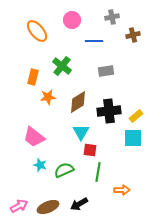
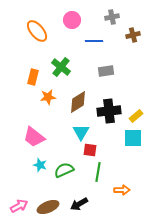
green cross: moved 1 px left, 1 px down
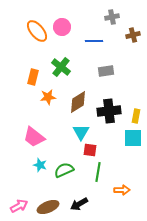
pink circle: moved 10 px left, 7 px down
yellow rectangle: rotated 40 degrees counterclockwise
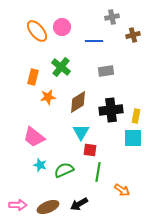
black cross: moved 2 px right, 1 px up
orange arrow: rotated 35 degrees clockwise
pink arrow: moved 1 px left, 1 px up; rotated 30 degrees clockwise
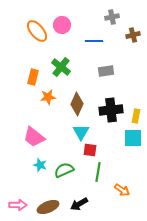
pink circle: moved 2 px up
brown diamond: moved 1 px left, 2 px down; rotated 35 degrees counterclockwise
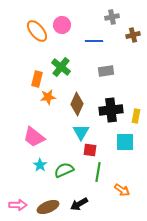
orange rectangle: moved 4 px right, 2 px down
cyan square: moved 8 px left, 4 px down
cyan star: rotated 16 degrees clockwise
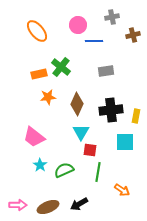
pink circle: moved 16 px right
orange rectangle: moved 2 px right, 5 px up; rotated 63 degrees clockwise
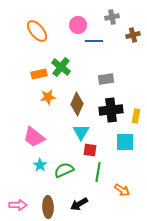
gray rectangle: moved 8 px down
brown ellipse: rotated 70 degrees counterclockwise
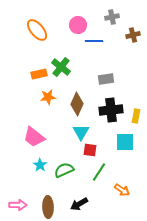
orange ellipse: moved 1 px up
green line: moved 1 px right; rotated 24 degrees clockwise
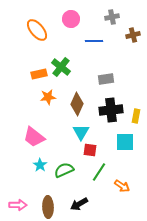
pink circle: moved 7 px left, 6 px up
orange arrow: moved 4 px up
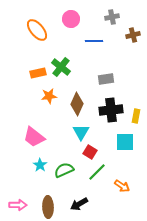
orange rectangle: moved 1 px left, 1 px up
orange star: moved 1 px right, 1 px up
red square: moved 2 px down; rotated 24 degrees clockwise
green line: moved 2 px left; rotated 12 degrees clockwise
